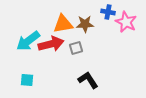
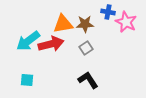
gray square: moved 10 px right; rotated 16 degrees counterclockwise
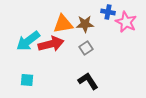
black L-shape: moved 1 px down
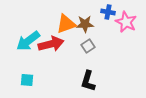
orange triangle: moved 3 px right; rotated 10 degrees counterclockwise
gray square: moved 2 px right, 2 px up
black L-shape: rotated 130 degrees counterclockwise
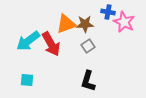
pink star: moved 2 px left
red arrow: rotated 75 degrees clockwise
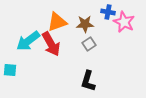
orange triangle: moved 9 px left, 2 px up
gray square: moved 1 px right, 2 px up
cyan square: moved 17 px left, 10 px up
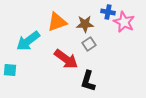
red arrow: moved 15 px right, 15 px down; rotated 25 degrees counterclockwise
